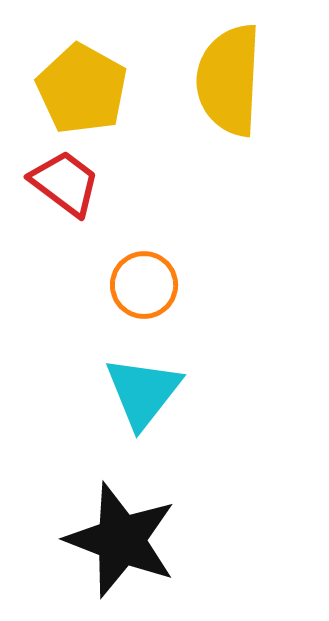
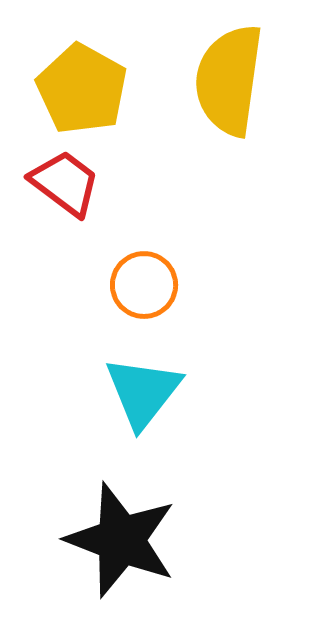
yellow semicircle: rotated 5 degrees clockwise
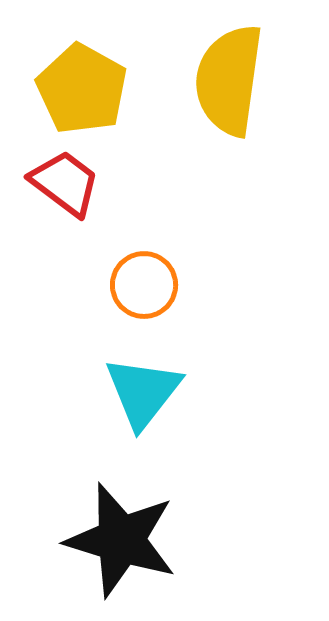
black star: rotated 4 degrees counterclockwise
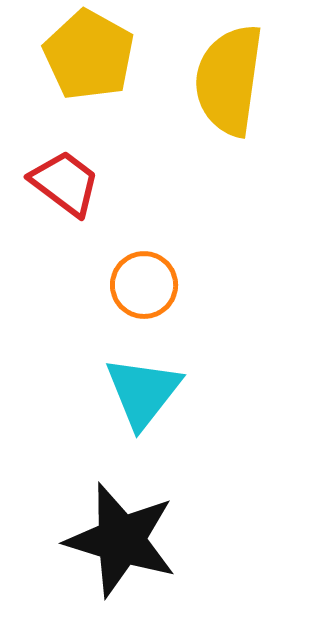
yellow pentagon: moved 7 px right, 34 px up
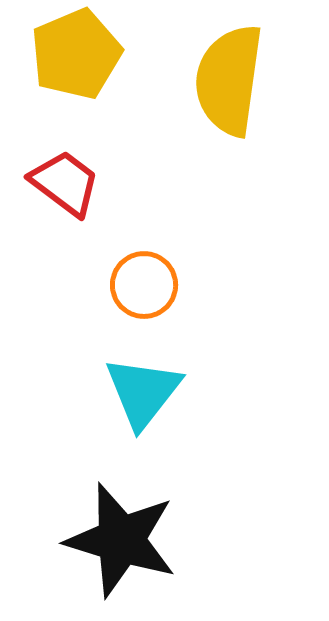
yellow pentagon: moved 13 px left, 1 px up; rotated 20 degrees clockwise
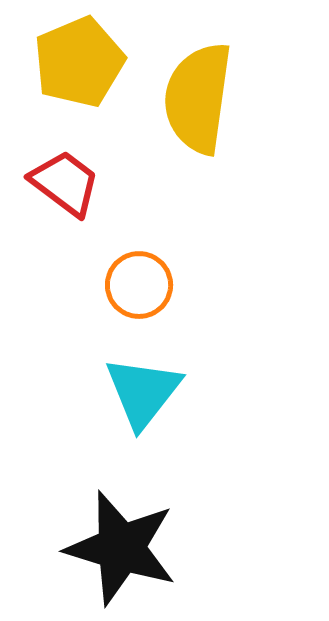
yellow pentagon: moved 3 px right, 8 px down
yellow semicircle: moved 31 px left, 18 px down
orange circle: moved 5 px left
black star: moved 8 px down
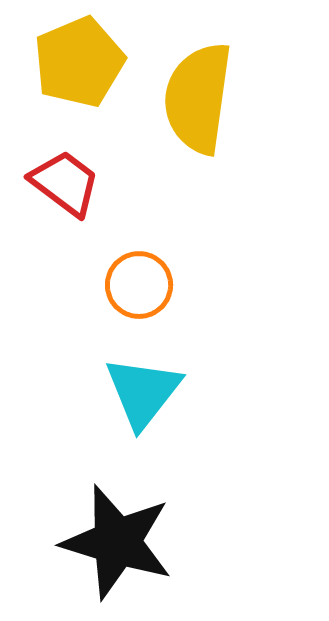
black star: moved 4 px left, 6 px up
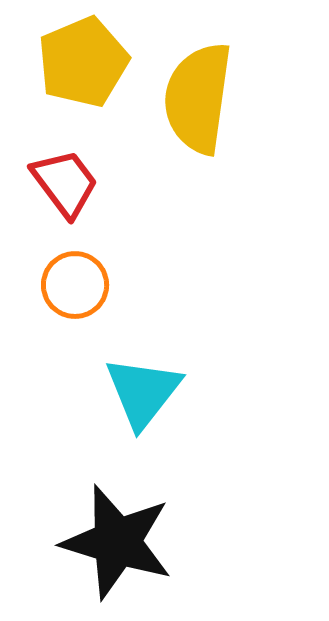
yellow pentagon: moved 4 px right
red trapezoid: rotated 16 degrees clockwise
orange circle: moved 64 px left
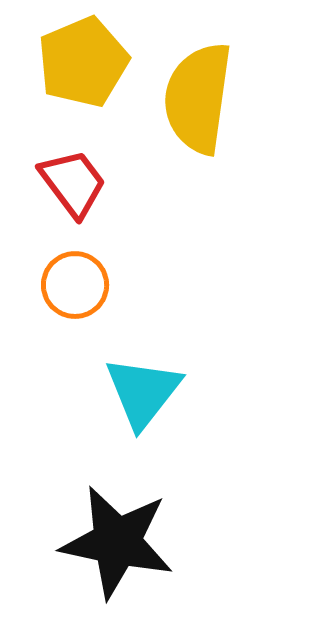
red trapezoid: moved 8 px right
black star: rotated 5 degrees counterclockwise
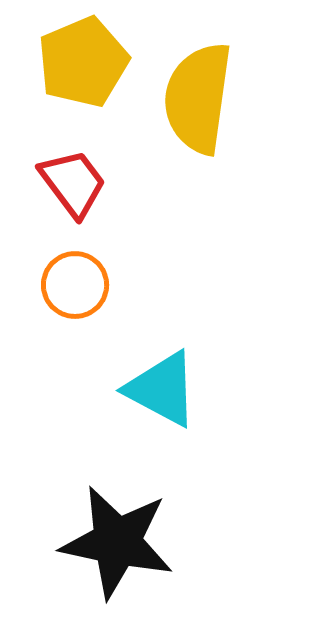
cyan triangle: moved 19 px right, 3 px up; rotated 40 degrees counterclockwise
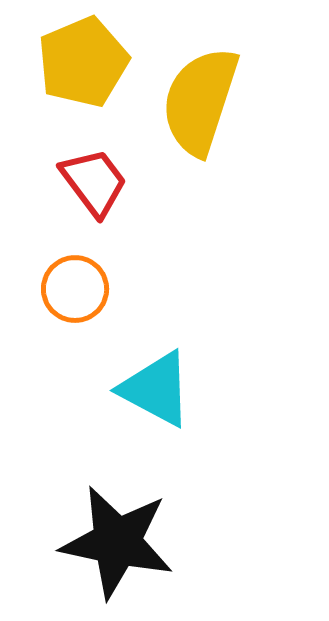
yellow semicircle: moved 2 px right, 3 px down; rotated 10 degrees clockwise
red trapezoid: moved 21 px right, 1 px up
orange circle: moved 4 px down
cyan triangle: moved 6 px left
